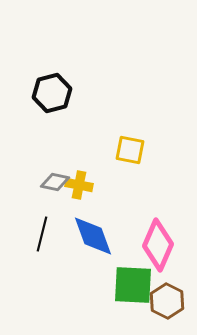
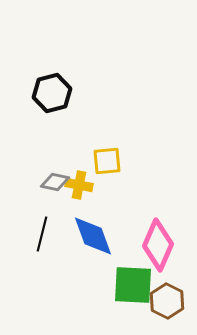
yellow square: moved 23 px left, 11 px down; rotated 16 degrees counterclockwise
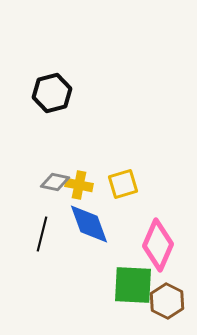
yellow square: moved 16 px right, 23 px down; rotated 12 degrees counterclockwise
blue diamond: moved 4 px left, 12 px up
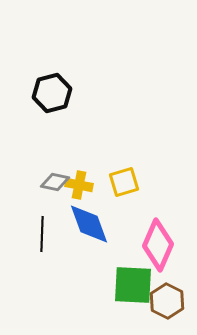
yellow square: moved 1 px right, 2 px up
black line: rotated 12 degrees counterclockwise
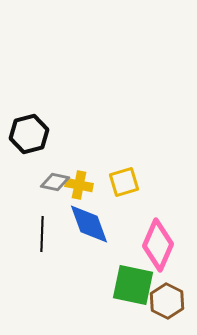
black hexagon: moved 23 px left, 41 px down
green square: rotated 9 degrees clockwise
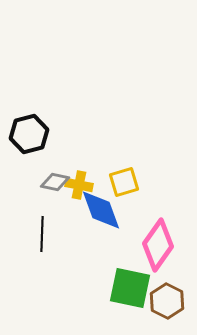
blue diamond: moved 12 px right, 14 px up
pink diamond: rotated 12 degrees clockwise
green square: moved 3 px left, 3 px down
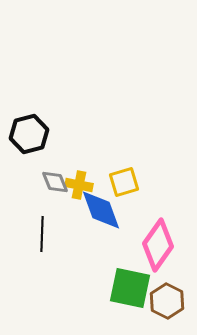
gray diamond: rotated 56 degrees clockwise
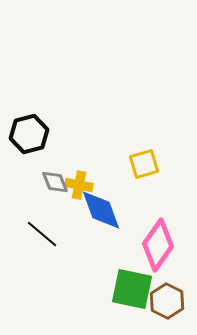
yellow square: moved 20 px right, 18 px up
black line: rotated 52 degrees counterclockwise
green square: moved 2 px right, 1 px down
